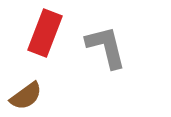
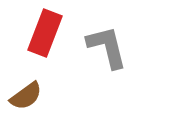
gray L-shape: moved 1 px right
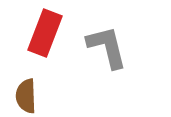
brown semicircle: rotated 124 degrees clockwise
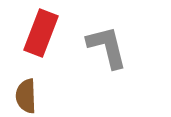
red rectangle: moved 4 px left
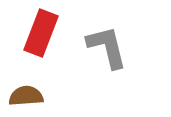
brown semicircle: rotated 88 degrees clockwise
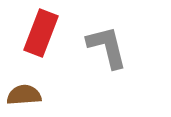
brown semicircle: moved 2 px left, 1 px up
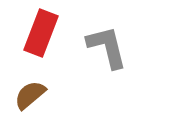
brown semicircle: moved 6 px right; rotated 36 degrees counterclockwise
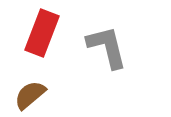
red rectangle: moved 1 px right
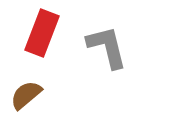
brown semicircle: moved 4 px left
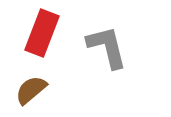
brown semicircle: moved 5 px right, 5 px up
